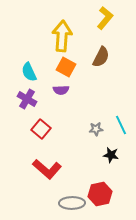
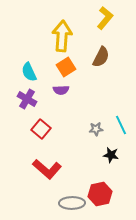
orange square: rotated 30 degrees clockwise
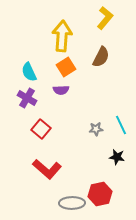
purple cross: moved 1 px up
black star: moved 6 px right, 2 px down
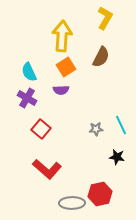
yellow L-shape: rotated 10 degrees counterclockwise
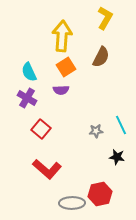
gray star: moved 2 px down
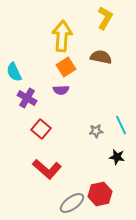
brown semicircle: rotated 105 degrees counterclockwise
cyan semicircle: moved 15 px left
gray ellipse: rotated 35 degrees counterclockwise
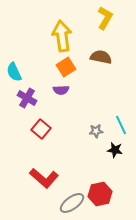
yellow arrow: rotated 12 degrees counterclockwise
black star: moved 2 px left, 7 px up
red L-shape: moved 3 px left, 9 px down
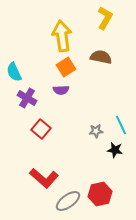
gray ellipse: moved 4 px left, 2 px up
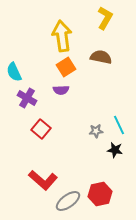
cyan line: moved 2 px left
red L-shape: moved 1 px left, 2 px down
